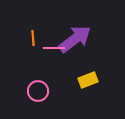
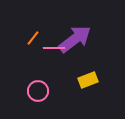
orange line: rotated 42 degrees clockwise
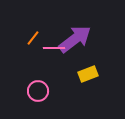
yellow rectangle: moved 6 px up
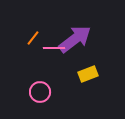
pink circle: moved 2 px right, 1 px down
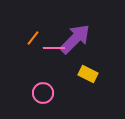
purple arrow: rotated 8 degrees counterclockwise
yellow rectangle: rotated 48 degrees clockwise
pink circle: moved 3 px right, 1 px down
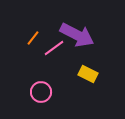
purple arrow: moved 2 px right, 4 px up; rotated 72 degrees clockwise
pink line: rotated 35 degrees counterclockwise
pink circle: moved 2 px left, 1 px up
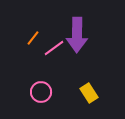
purple arrow: rotated 64 degrees clockwise
yellow rectangle: moved 1 px right, 19 px down; rotated 30 degrees clockwise
